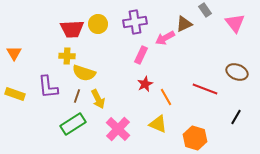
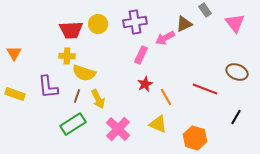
red trapezoid: moved 1 px left, 1 px down
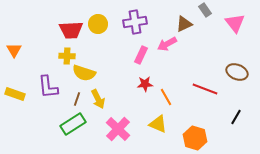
pink arrow: moved 2 px right, 6 px down
orange triangle: moved 3 px up
red star: rotated 21 degrees clockwise
brown line: moved 3 px down
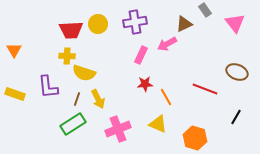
pink cross: rotated 25 degrees clockwise
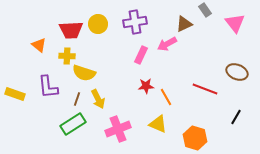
orange triangle: moved 25 px right, 5 px up; rotated 21 degrees counterclockwise
red star: moved 1 px right, 2 px down
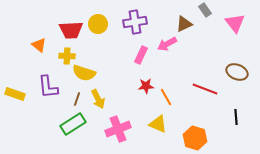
black line: rotated 35 degrees counterclockwise
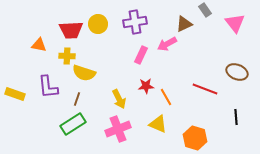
orange triangle: rotated 28 degrees counterclockwise
yellow arrow: moved 21 px right
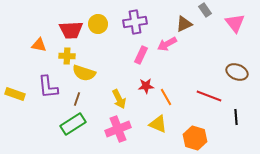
red line: moved 4 px right, 7 px down
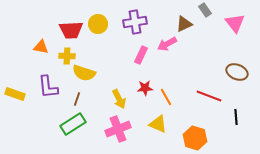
orange triangle: moved 2 px right, 2 px down
red star: moved 1 px left, 2 px down
